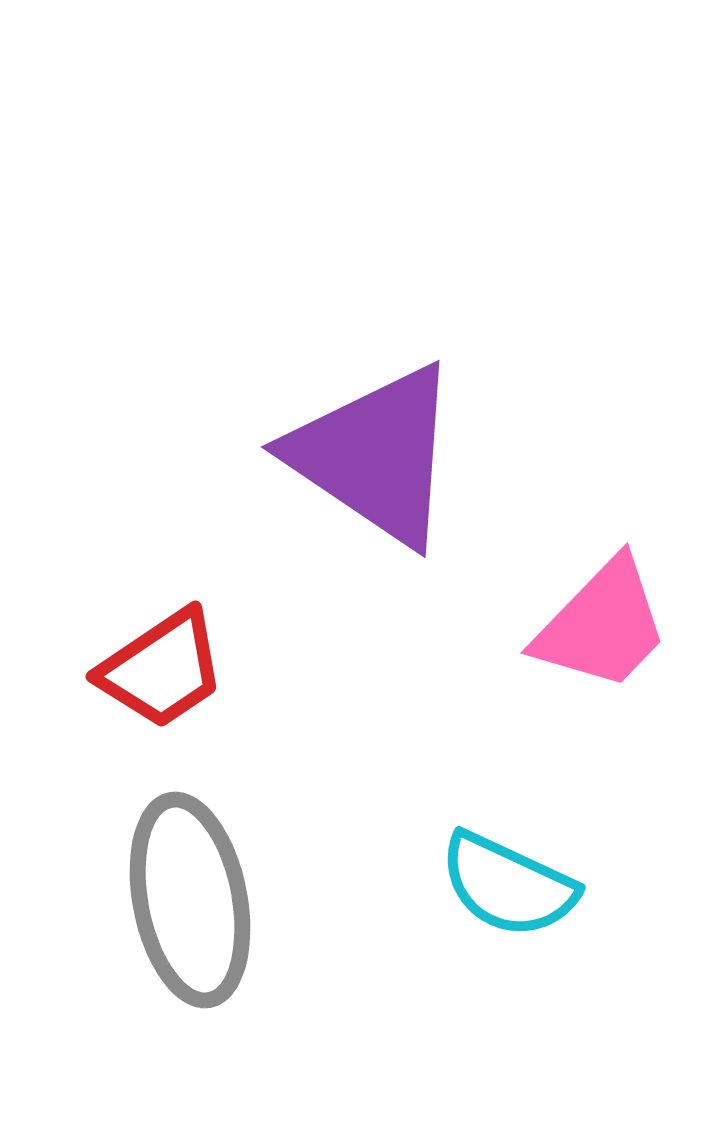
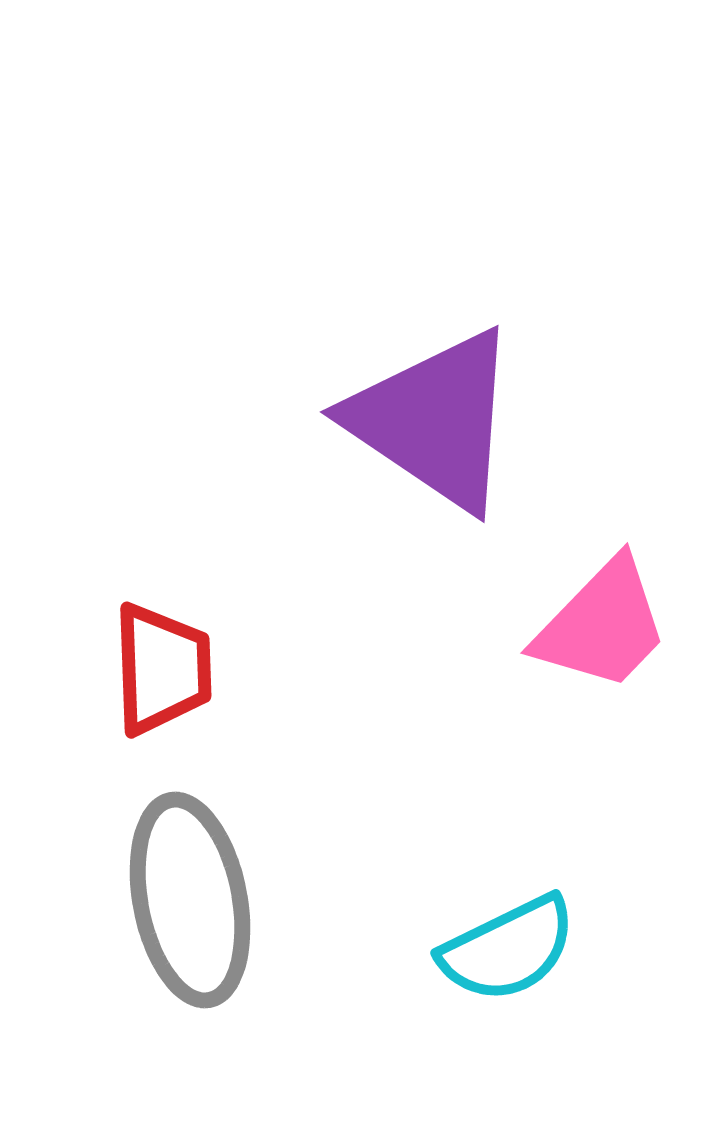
purple triangle: moved 59 px right, 35 px up
red trapezoid: rotated 58 degrees counterclockwise
cyan semicircle: moved 64 px down; rotated 51 degrees counterclockwise
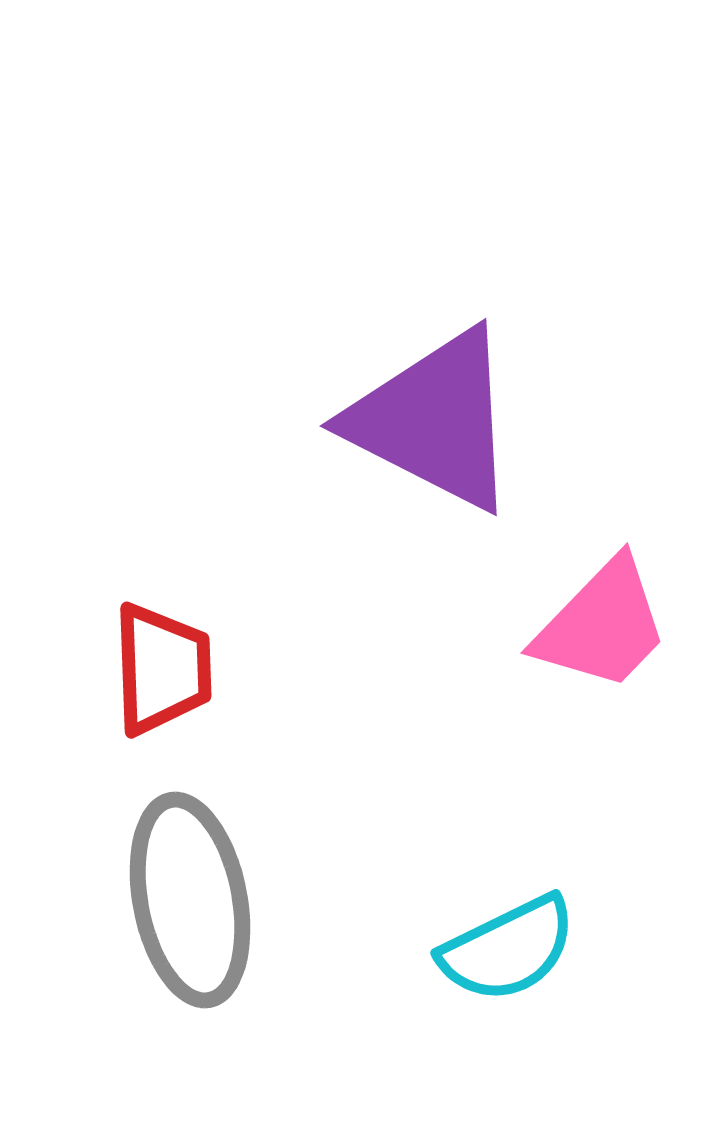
purple triangle: rotated 7 degrees counterclockwise
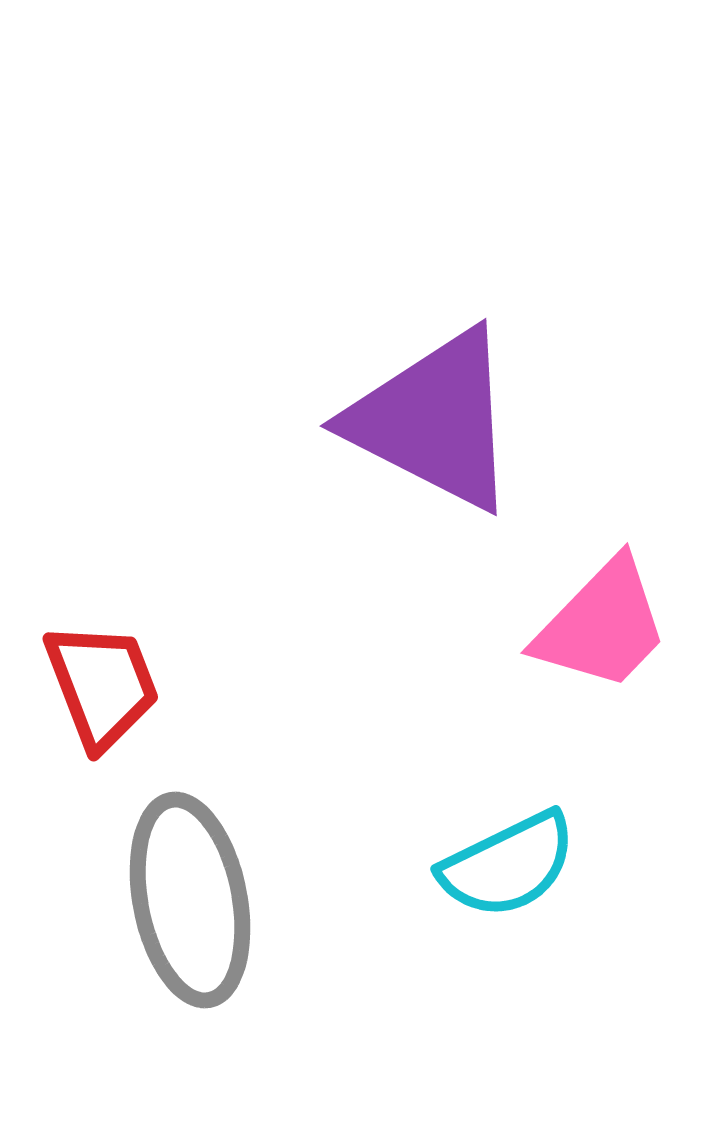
red trapezoid: moved 60 px left, 16 px down; rotated 19 degrees counterclockwise
cyan semicircle: moved 84 px up
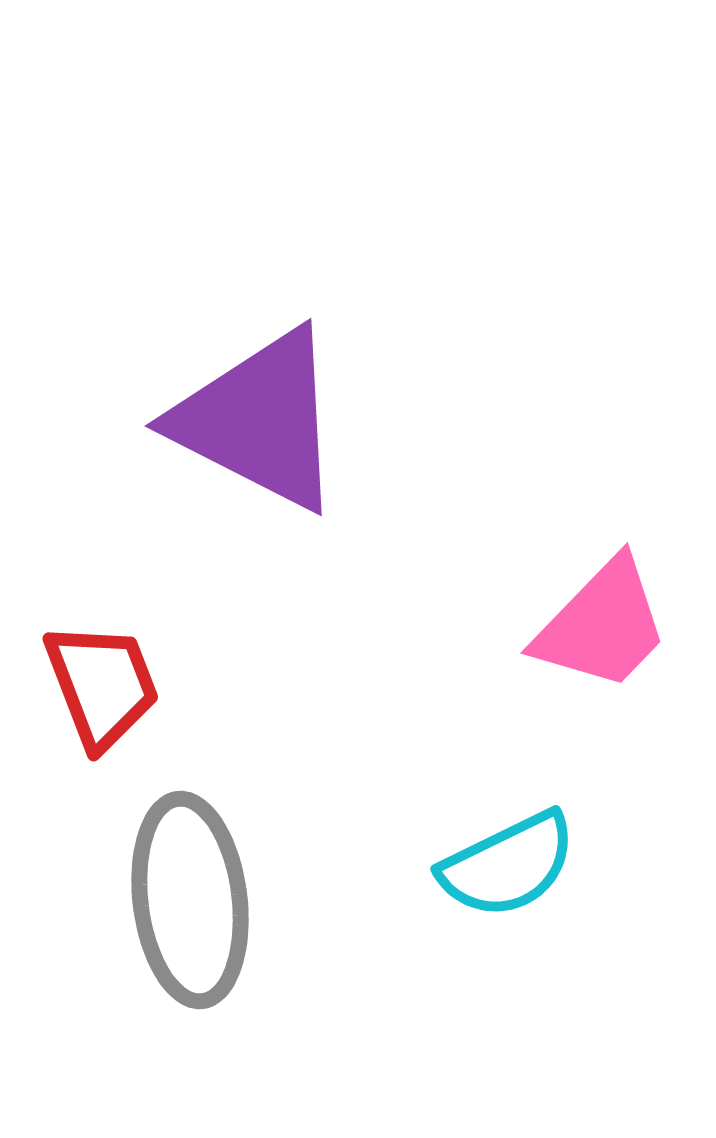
purple triangle: moved 175 px left
gray ellipse: rotated 4 degrees clockwise
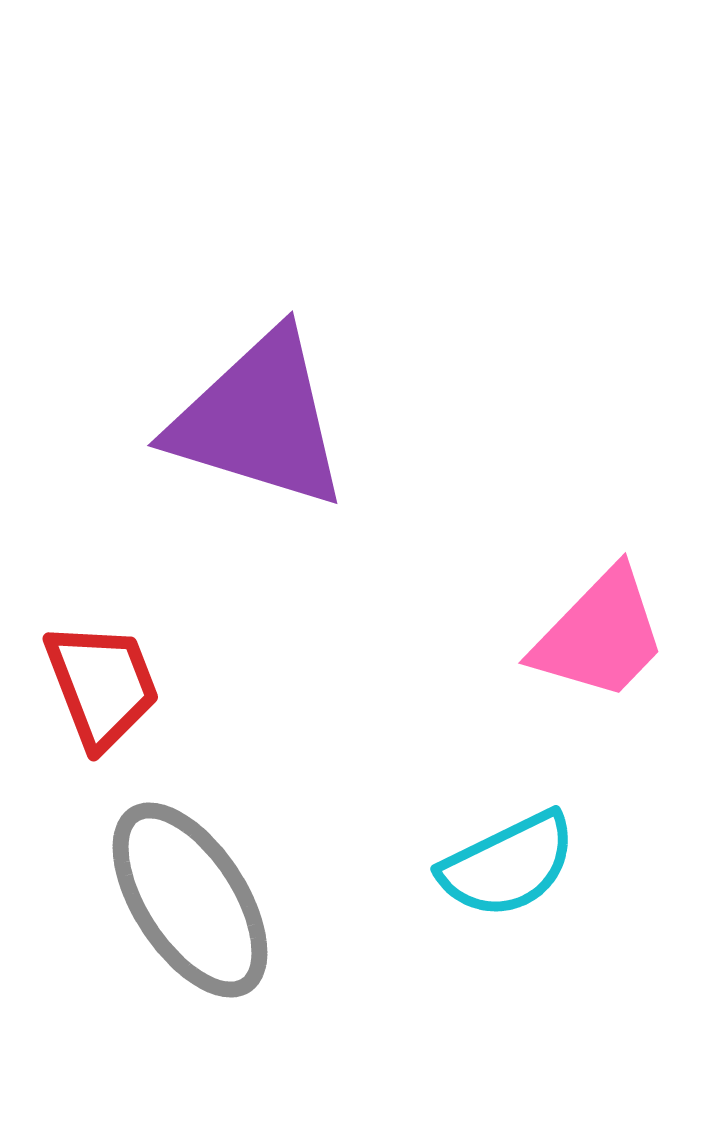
purple triangle: rotated 10 degrees counterclockwise
pink trapezoid: moved 2 px left, 10 px down
gray ellipse: rotated 26 degrees counterclockwise
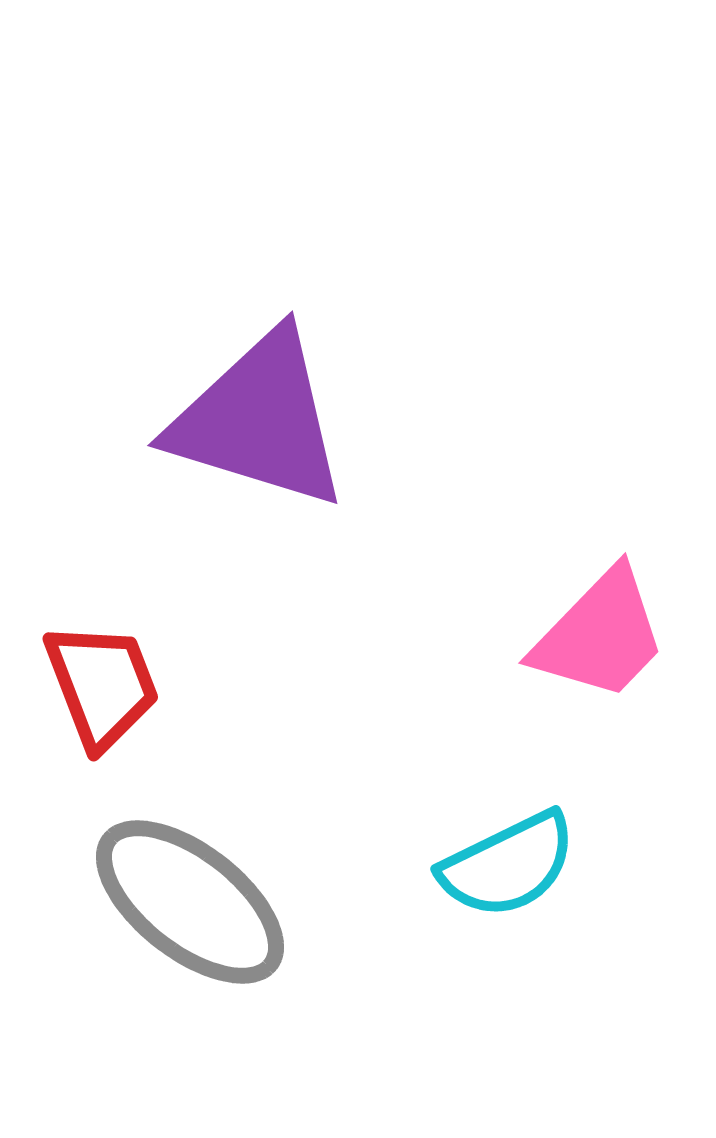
gray ellipse: moved 2 px down; rotated 19 degrees counterclockwise
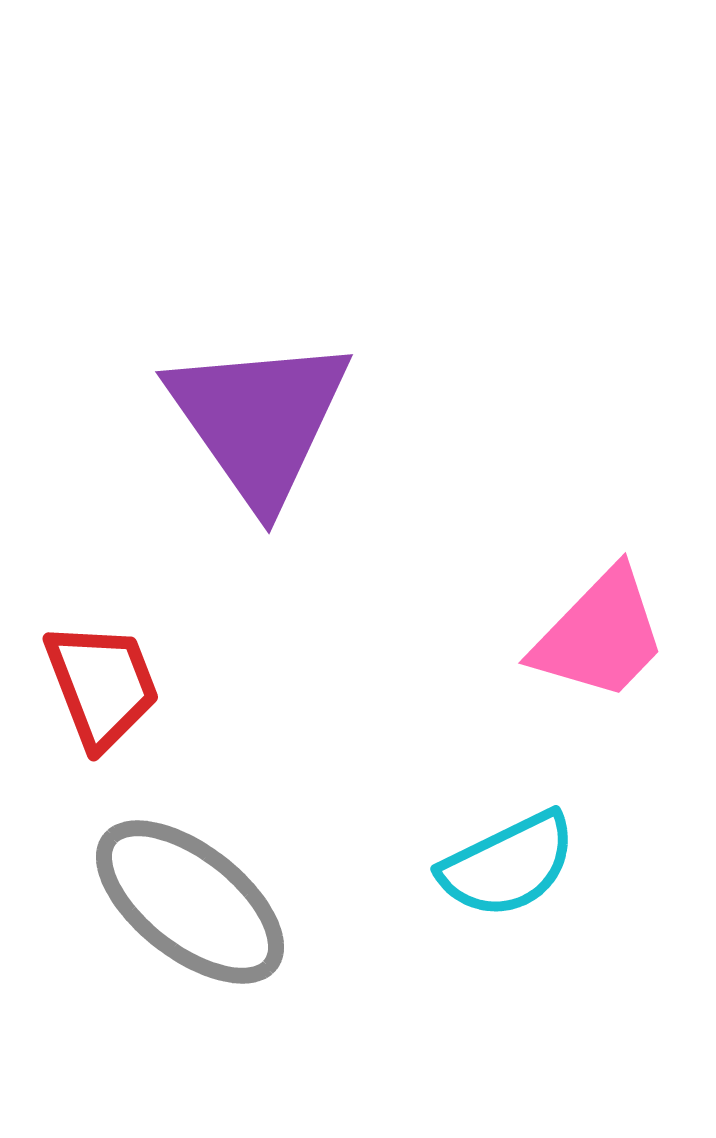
purple triangle: rotated 38 degrees clockwise
